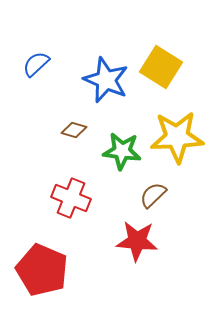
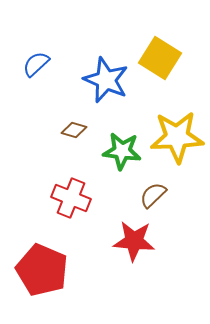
yellow square: moved 1 px left, 9 px up
red star: moved 3 px left
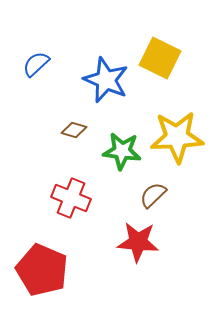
yellow square: rotated 6 degrees counterclockwise
red star: moved 4 px right, 1 px down
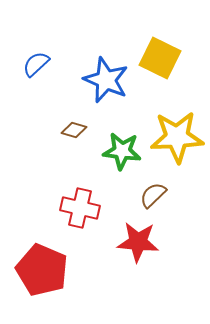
red cross: moved 9 px right, 10 px down; rotated 9 degrees counterclockwise
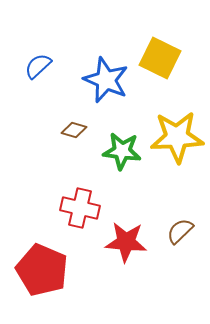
blue semicircle: moved 2 px right, 2 px down
brown semicircle: moved 27 px right, 36 px down
red star: moved 12 px left
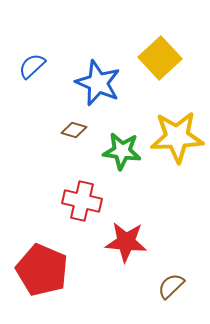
yellow square: rotated 21 degrees clockwise
blue semicircle: moved 6 px left
blue star: moved 8 px left, 3 px down
red cross: moved 2 px right, 7 px up
brown semicircle: moved 9 px left, 55 px down
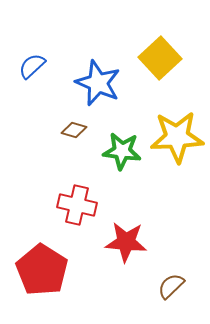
red cross: moved 5 px left, 4 px down
red pentagon: rotated 9 degrees clockwise
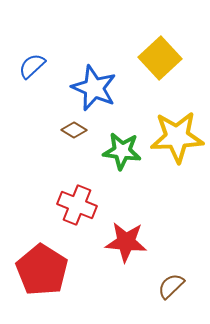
blue star: moved 4 px left, 5 px down
brown diamond: rotated 15 degrees clockwise
red cross: rotated 9 degrees clockwise
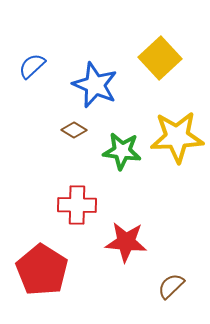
blue star: moved 1 px right, 3 px up
red cross: rotated 21 degrees counterclockwise
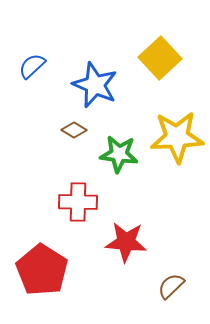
green star: moved 3 px left, 3 px down
red cross: moved 1 px right, 3 px up
